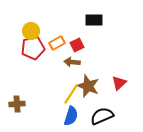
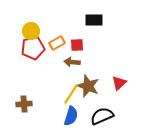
red square: rotated 24 degrees clockwise
brown cross: moved 7 px right
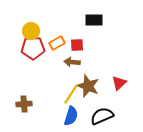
red pentagon: rotated 10 degrees clockwise
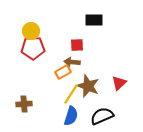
orange rectangle: moved 6 px right, 29 px down
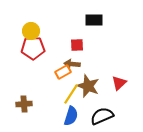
brown arrow: moved 2 px down
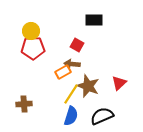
red square: rotated 32 degrees clockwise
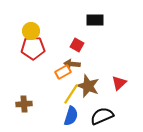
black rectangle: moved 1 px right
